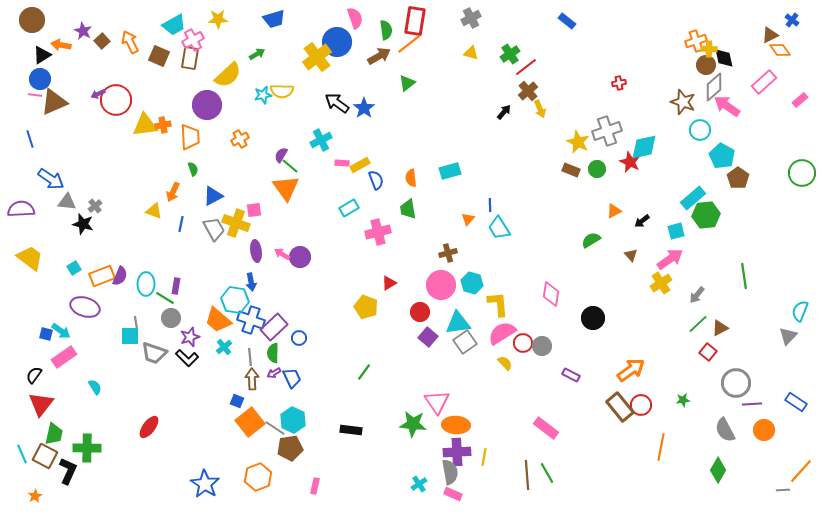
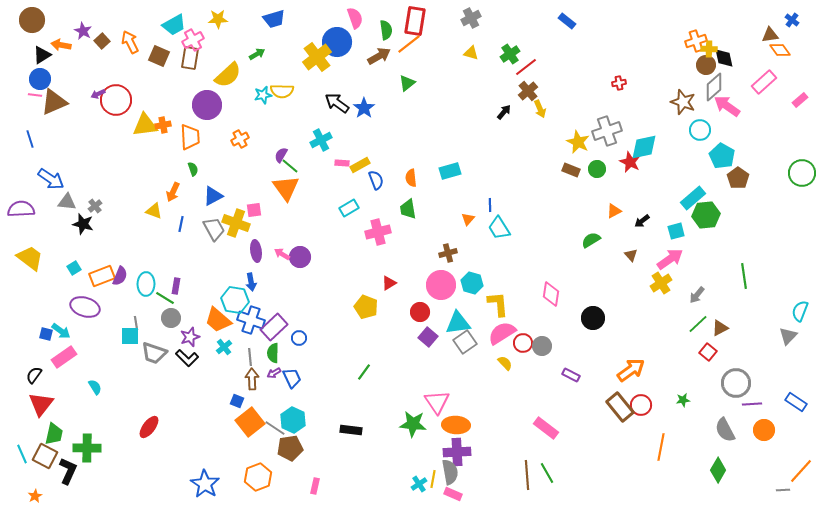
brown triangle at (770, 35): rotated 18 degrees clockwise
yellow line at (484, 457): moved 51 px left, 22 px down
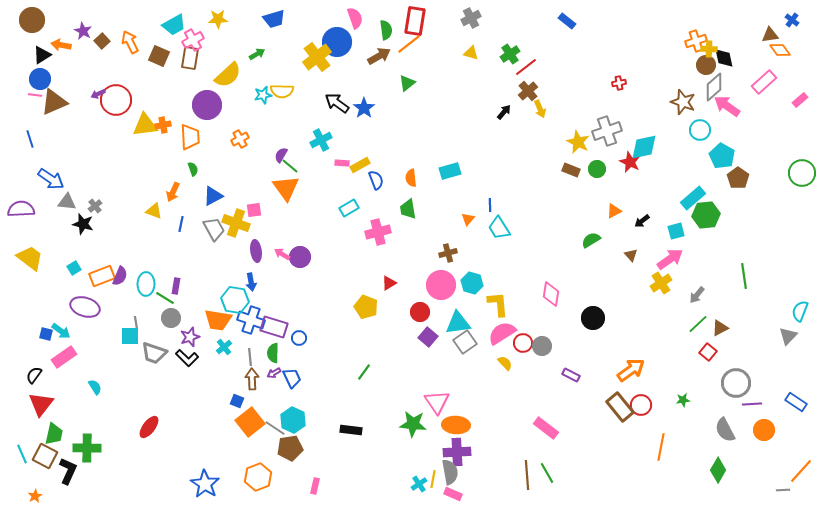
orange trapezoid at (218, 320): rotated 32 degrees counterclockwise
purple rectangle at (274, 327): rotated 60 degrees clockwise
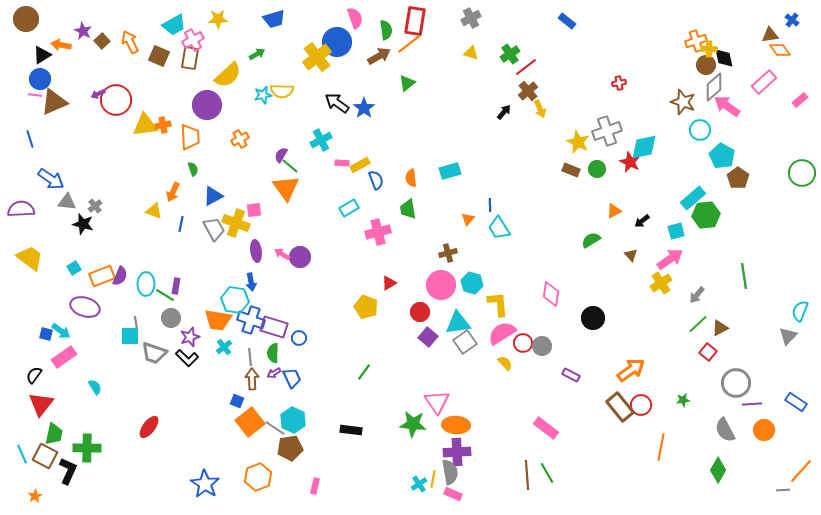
brown circle at (32, 20): moved 6 px left, 1 px up
green line at (165, 298): moved 3 px up
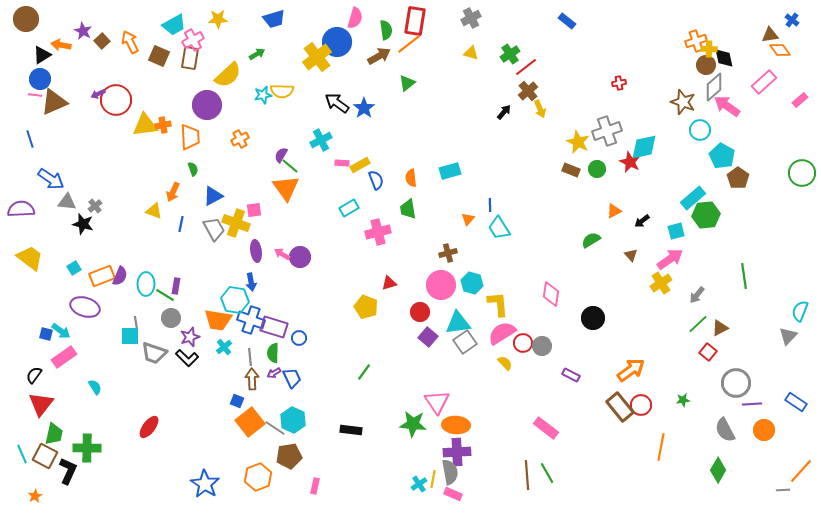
pink semicircle at (355, 18): rotated 35 degrees clockwise
red triangle at (389, 283): rotated 14 degrees clockwise
brown pentagon at (290, 448): moved 1 px left, 8 px down
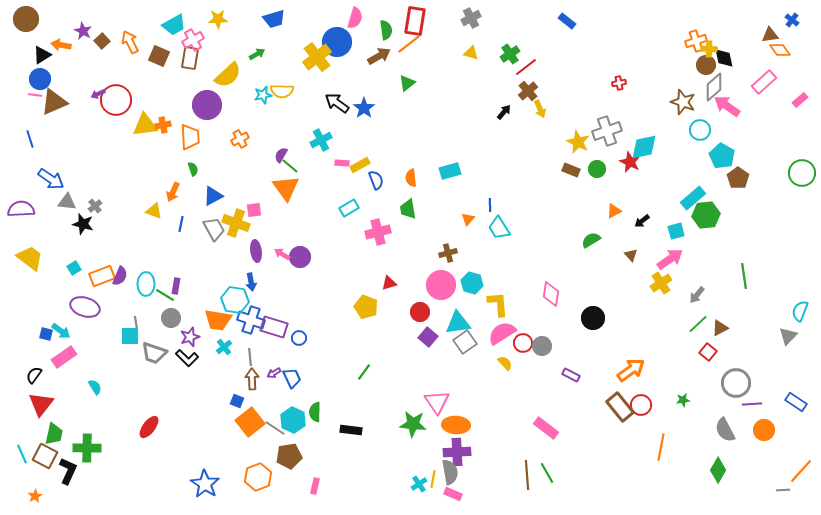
green semicircle at (273, 353): moved 42 px right, 59 px down
